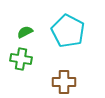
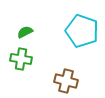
cyan pentagon: moved 14 px right; rotated 8 degrees counterclockwise
brown cross: moved 2 px right, 1 px up; rotated 15 degrees clockwise
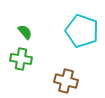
green semicircle: rotated 77 degrees clockwise
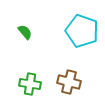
green cross: moved 9 px right, 25 px down
brown cross: moved 3 px right, 1 px down
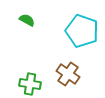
green semicircle: moved 2 px right, 12 px up; rotated 21 degrees counterclockwise
brown cross: moved 1 px left, 8 px up; rotated 20 degrees clockwise
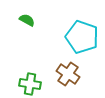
cyan pentagon: moved 6 px down
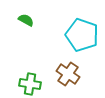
green semicircle: moved 1 px left
cyan pentagon: moved 2 px up
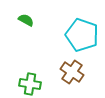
brown cross: moved 4 px right, 2 px up
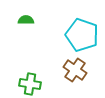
green semicircle: rotated 28 degrees counterclockwise
brown cross: moved 3 px right, 2 px up
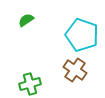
green semicircle: rotated 35 degrees counterclockwise
green cross: rotated 25 degrees counterclockwise
